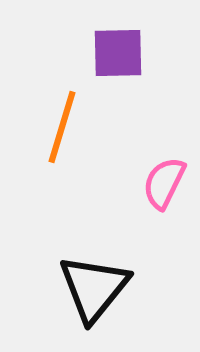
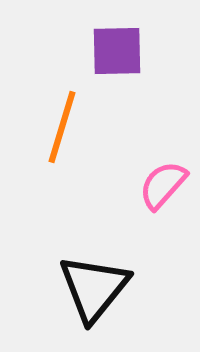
purple square: moved 1 px left, 2 px up
pink semicircle: moved 1 px left, 2 px down; rotated 16 degrees clockwise
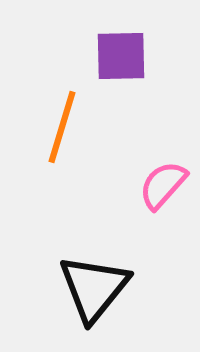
purple square: moved 4 px right, 5 px down
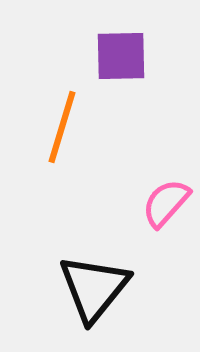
pink semicircle: moved 3 px right, 18 px down
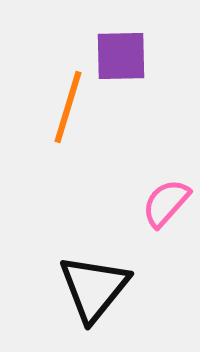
orange line: moved 6 px right, 20 px up
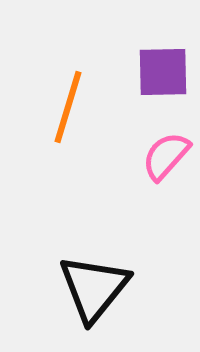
purple square: moved 42 px right, 16 px down
pink semicircle: moved 47 px up
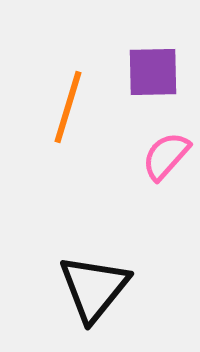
purple square: moved 10 px left
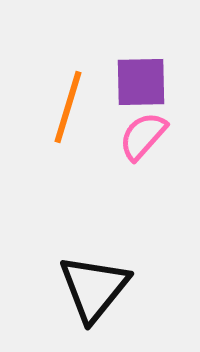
purple square: moved 12 px left, 10 px down
pink semicircle: moved 23 px left, 20 px up
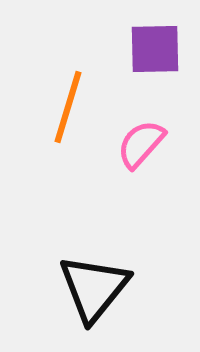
purple square: moved 14 px right, 33 px up
pink semicircle: moved 2 px left, 8 px down
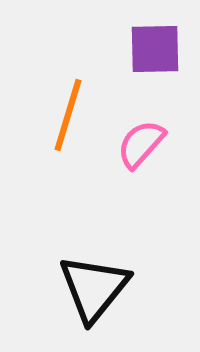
orange line: moved 8 px down
